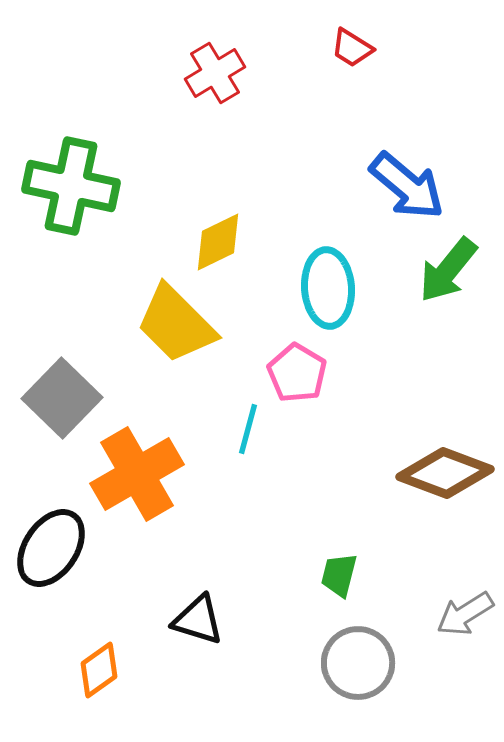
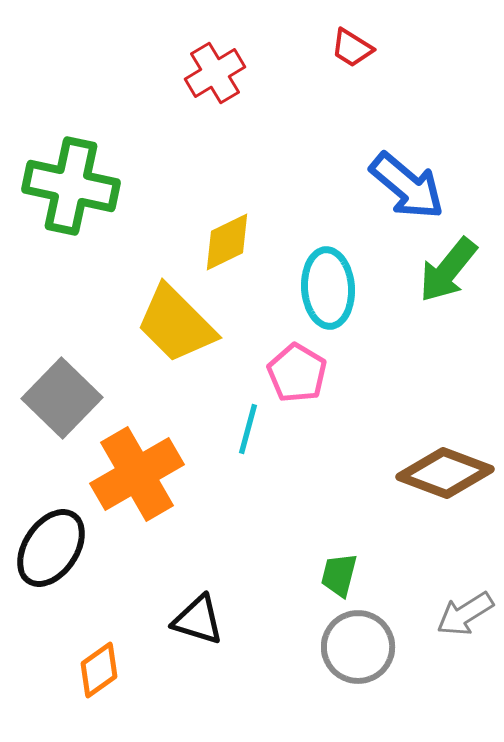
yellow diamond: moved 9 px right
gray circle: moved 16 px up
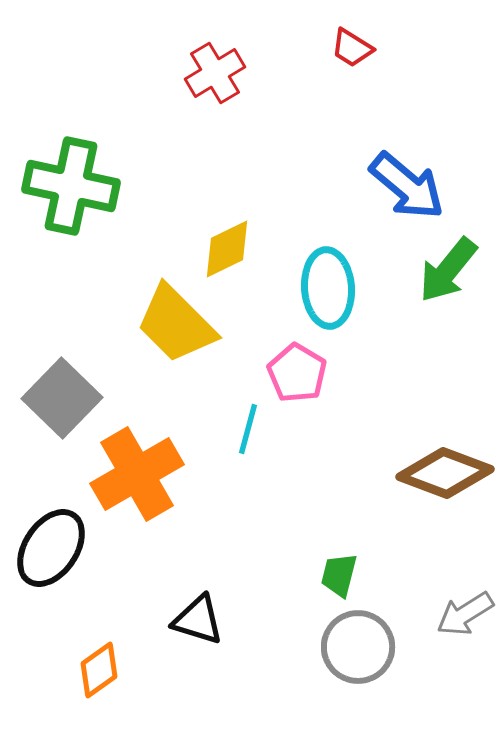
yellow diamond: moved 7 px down
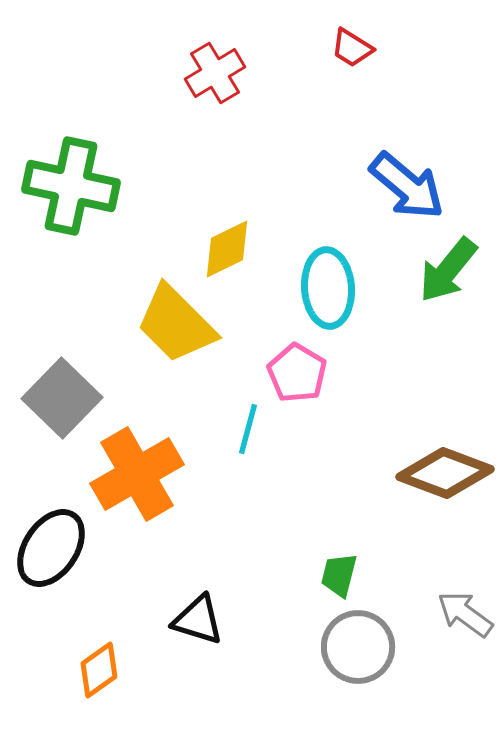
gray arrow: rotated 68 degrees clockwise
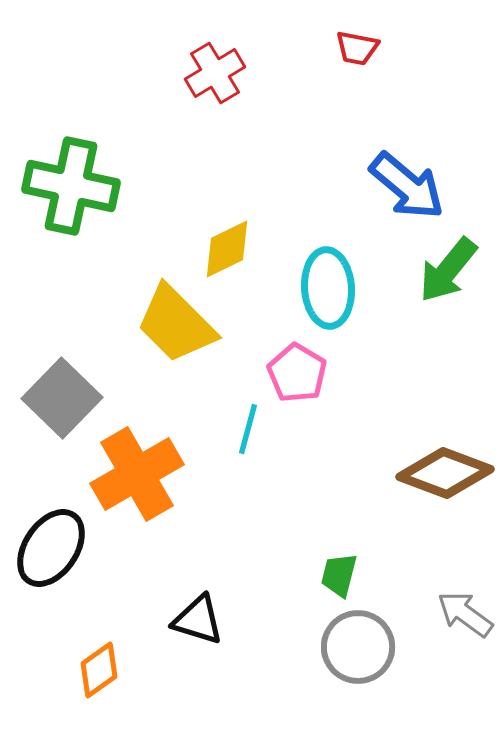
red trapezoid: moved 5 px right; rotated 21 degrees counterclockwise
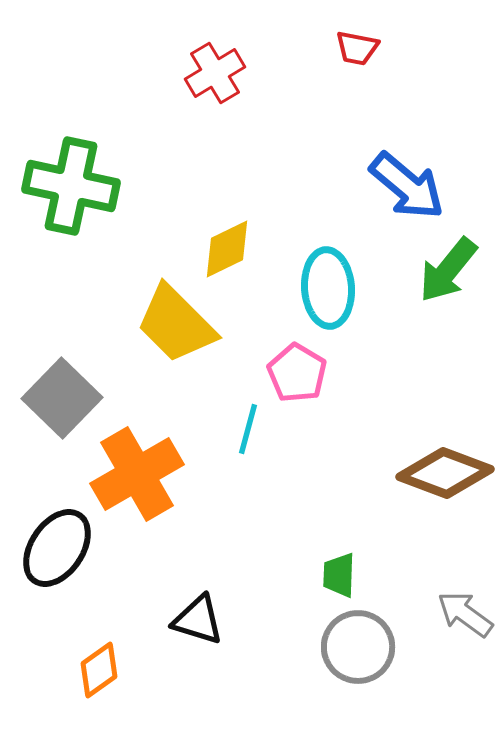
black ellipse: moved 6 px right
green trapezoid: rotated 12 degrees counterclockwise
